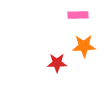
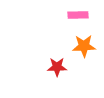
red star: moved 4 px down
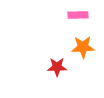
orange star: moved 1 px left, 1 px down
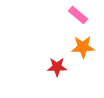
pink rectangle: rotated 42 degrees clockwise
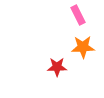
pink rectangle: rotated 24 degrees clockwise
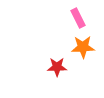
pink rectangle: moved 3 px down
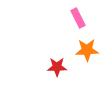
orange star: moved 4 px right, 3 px down
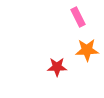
pink rectangle: moved 1 px up
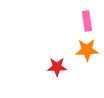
pink rectangle: moved 9 px right, 4 px down; rotated 18 degrees clockwise
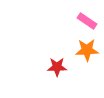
pink rectangle: rotated 48 degrees counterclockwise
